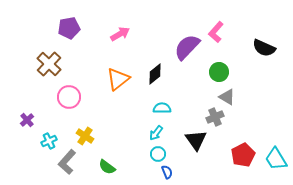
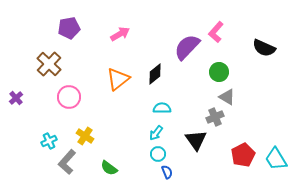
purple cross: moved 11 px left, 22 px up
green semicircle: moved 2 px right, 1 px down
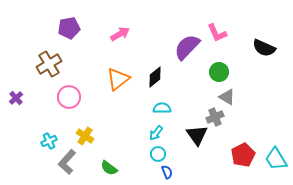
pink L-shape: moved 1 px right, 1 px down; rotated 65 degrees counterclockwise
brown cross: rotated 15 degrees clockwise
black diamond: moved 3 px down
black triangle: moved 1 px right, 5 px up
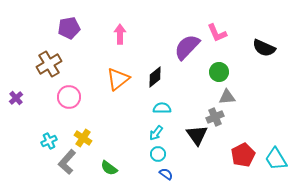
pink arrow: rotated 60 degrees counterclockwise
gray triangle: rotated 36 degrees counterclockwise
yellow cross: moved 2 px left, 2 px down
blue semicircle: moved 1 px left, 2 px down; rotated 32 degrees counterclockwise
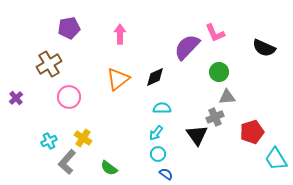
pink L-shape: moved 2 px left
black diamond: rotated 15 degrees clockwise
red pentagon: moved 9 px right, 23 px up; rotated 10 degrees clockwise
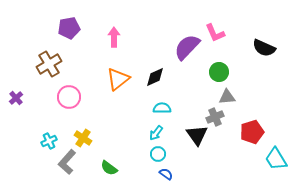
pink arrow: moved 6 px left, 3 px down
